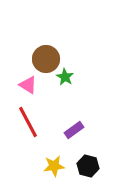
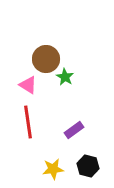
red line: rotated 20 degrees clockwise
yellow star: moved 1 px left, 3 px down
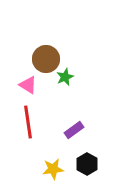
green star: rotated 18 degrees clockwise
black hexagon: moved 1 px left, 2 px up; rotated 15 degrees clockwise
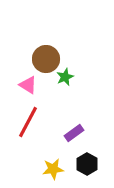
red line: rotated 36 degrees clockwise
purple rectangle: moved 3 px down
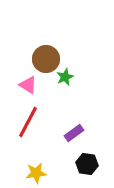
black hexagon: rotated 20 degrees counterclockwise
yellow star: moved 17 px left, 4 px down
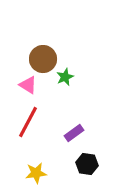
brown circle: moved 3 px left
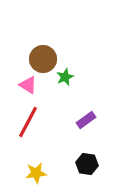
purple rectangle: moved 12 px right, 13 px up
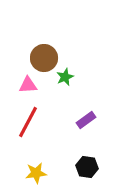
brown circle: moved 1 px right, 1 px up
pink triangle: rotated 36 degrees counterclockwise
black hexagon: moved 3 px down
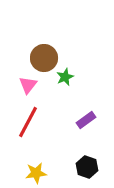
pink triangle: rotated 48 degrees counterclockwise
black hexagon: rotated 10 degrees clockwise
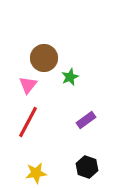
green star: moved 5 px right
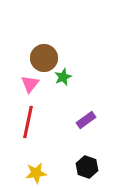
green star: moved 7 px left
pink triangle: moved 2 px right, 1 px up
red line: rotated 16 degrees counterclockwise
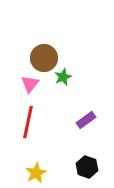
yellow star: rotated 20 degrees counterclockwise
